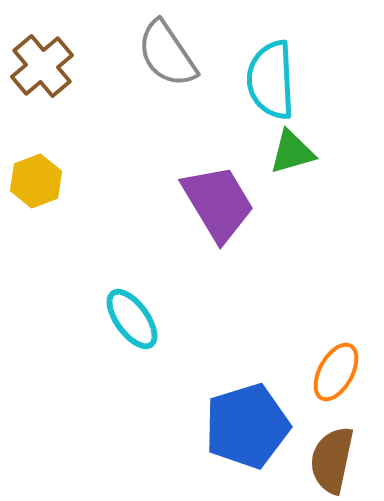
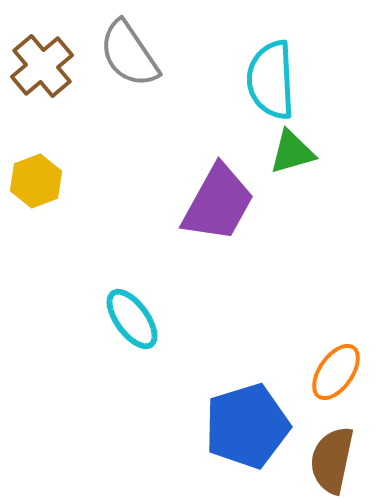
gray semicircle: moved 38 px left
purple trapezoid: rotated 60 degrees clockwise
orange ellipse: rotated 6 degrees clockwise
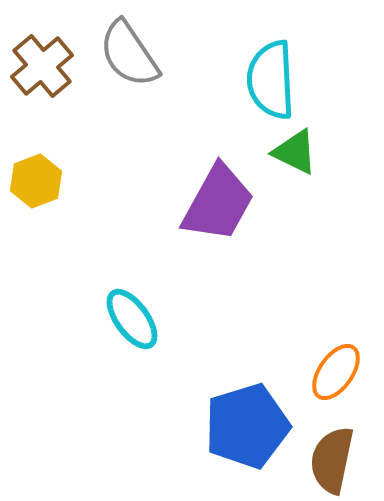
green triangle: moved 3 px right; rotated 42 degrees clockwise
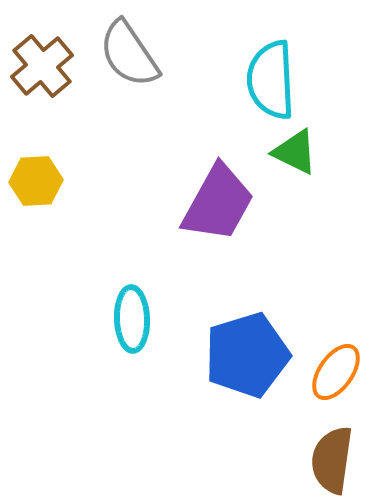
yellow hexagon: rotated 18 degrees clockwise
cyan ellipse: rotated 34 degrees clockwise
blue pentagon: moved 71 px up
brown semicircle: rotated 4 degrees counterclockwise
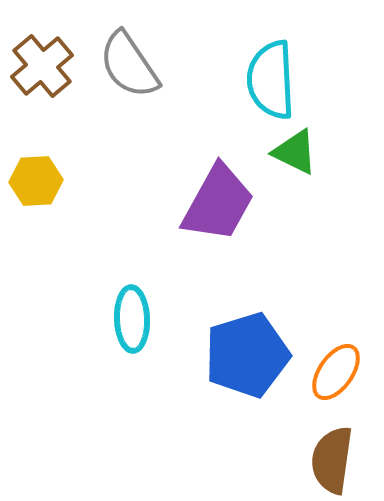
gray semicircle: moved 11 px down
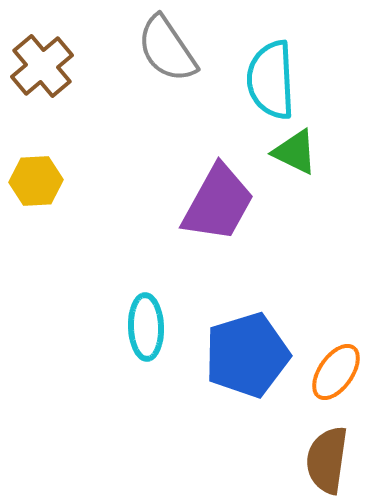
gray semicircle: moved 38 px right, 16 px up
cyan ellipse: moved 14 px right, 8 px down
brown semicircle: moved 5 px left
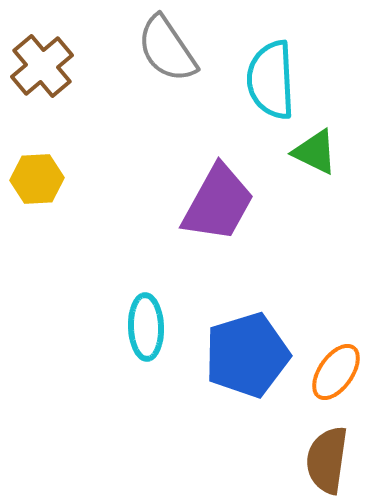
green triangle: moved 20 px right
yellow hexagon: moved 1 px right, 2 px up
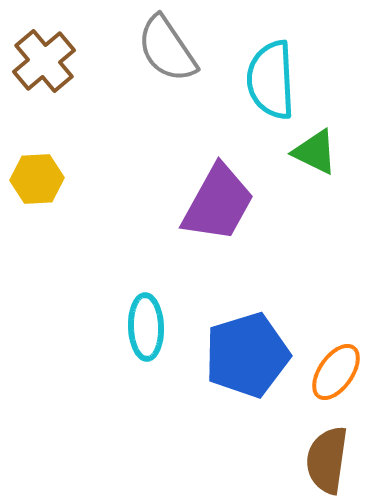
brown cross: moved 2 px right, 5 px up
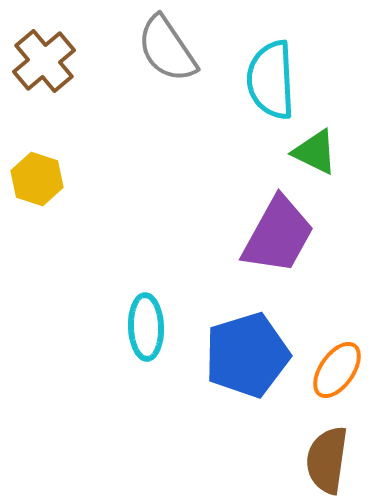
yellow hexagon: rotated 21 degrees clockwise
purple trapezoid: moved 60 px right, 32 px down
orange ellipse: moved 1 px right, 2 px up
